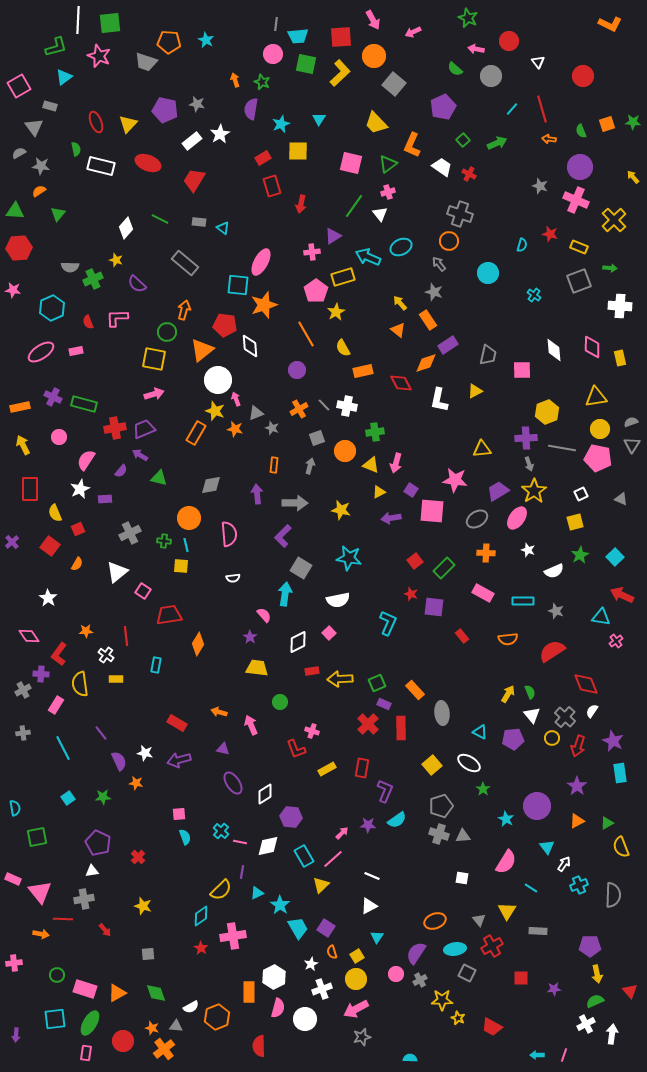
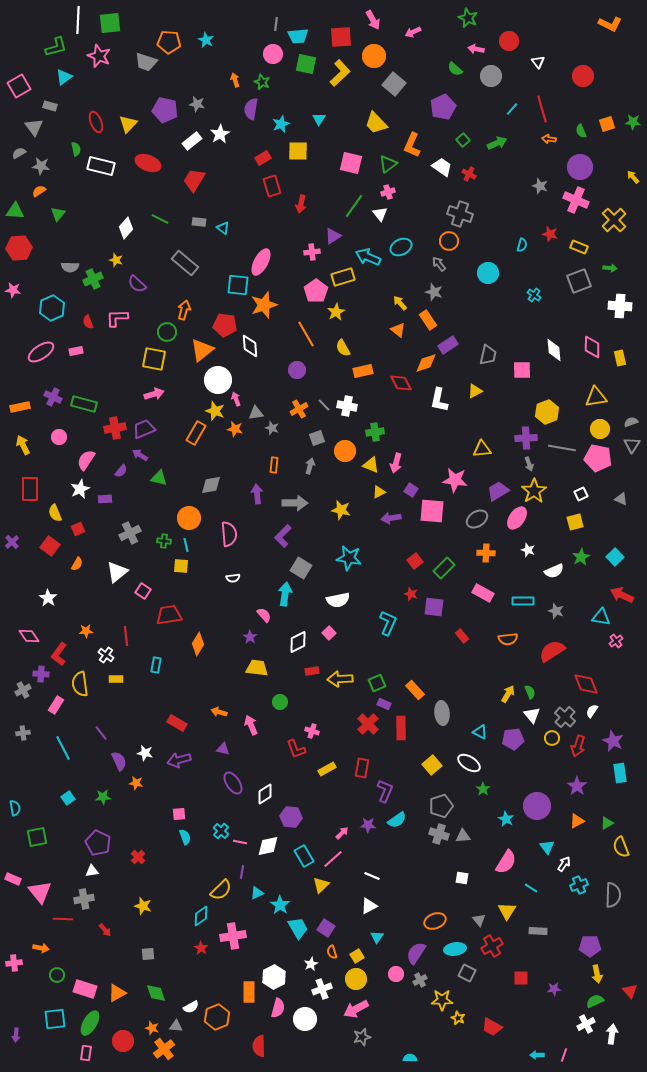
gray triangle at (256, 413): rotated 14 degrees clockwise
green star at (580, 555): moved 1 px right, 2 px down
orange arrow at (41, 934): moved 14 px down
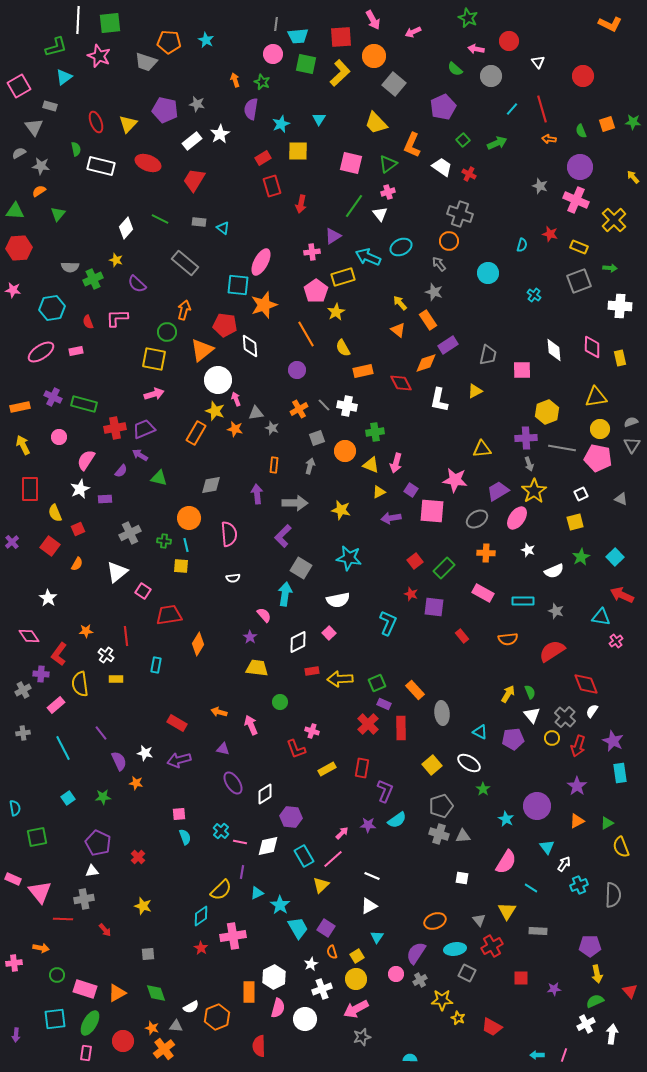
cyan hexagon at (52, 308): rotated 15 degrees clockwise
pink rectangle at (56, 705): rotated 18 degrees clockwise
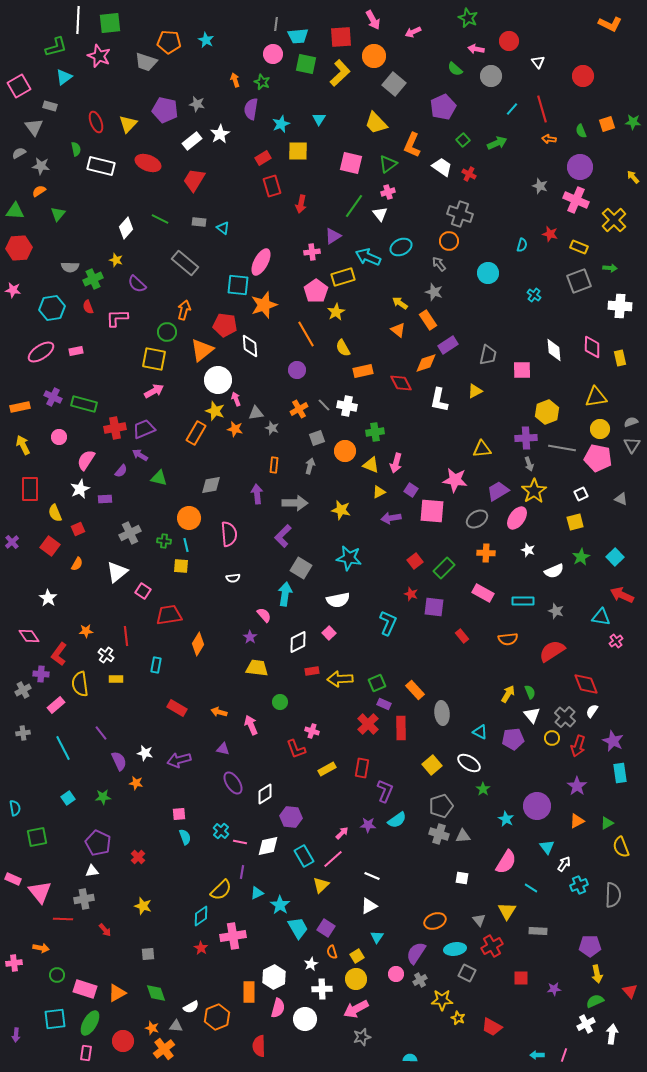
yellow arrow at (400, 303): rotated 14 degrees counterclockwise
red semicircle at (88, 322): moved 15 px up
pink arrow at (154, 394): moved 3 px up; rotated 12 degrees counterclockwise
red rectangle at (177, 723): moved 15 px up
white cross at (322, 989): rotated 18 degrees clockwise
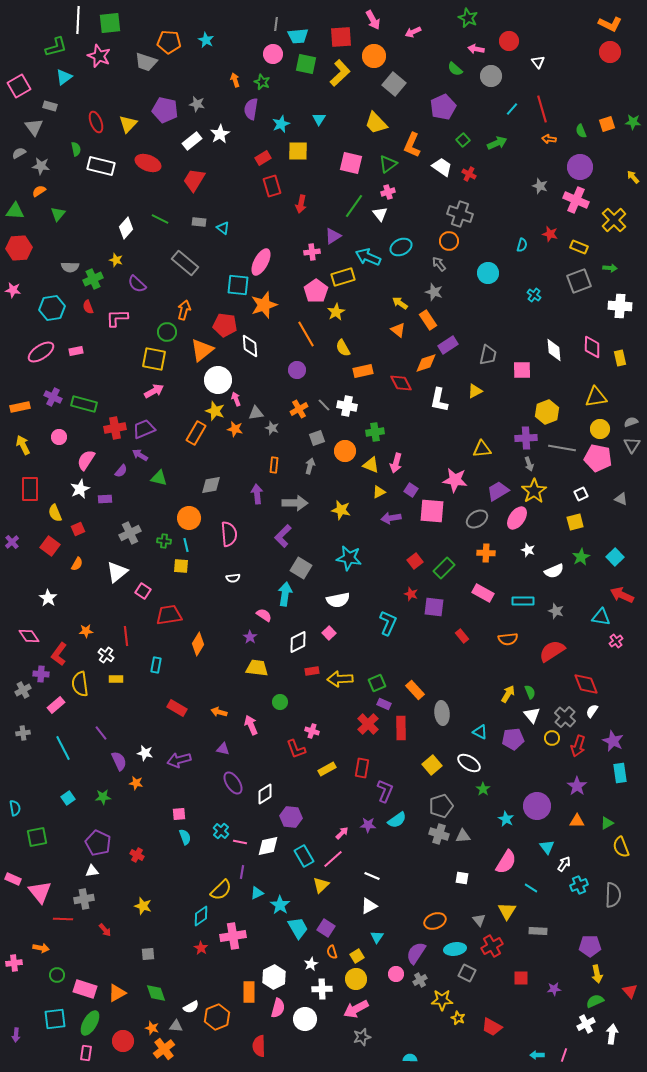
red circle at (583, 76): moved 27 px right, 24 px up
pink semicircle at (264, 615): rotated 14 degrees counterclockwise
orange triangle at (577, 821): rotated 28 degrees clockwise
red cross at (138, 857): moved 1 px left, 2 px up; rotated 16 degrees counterclockwise
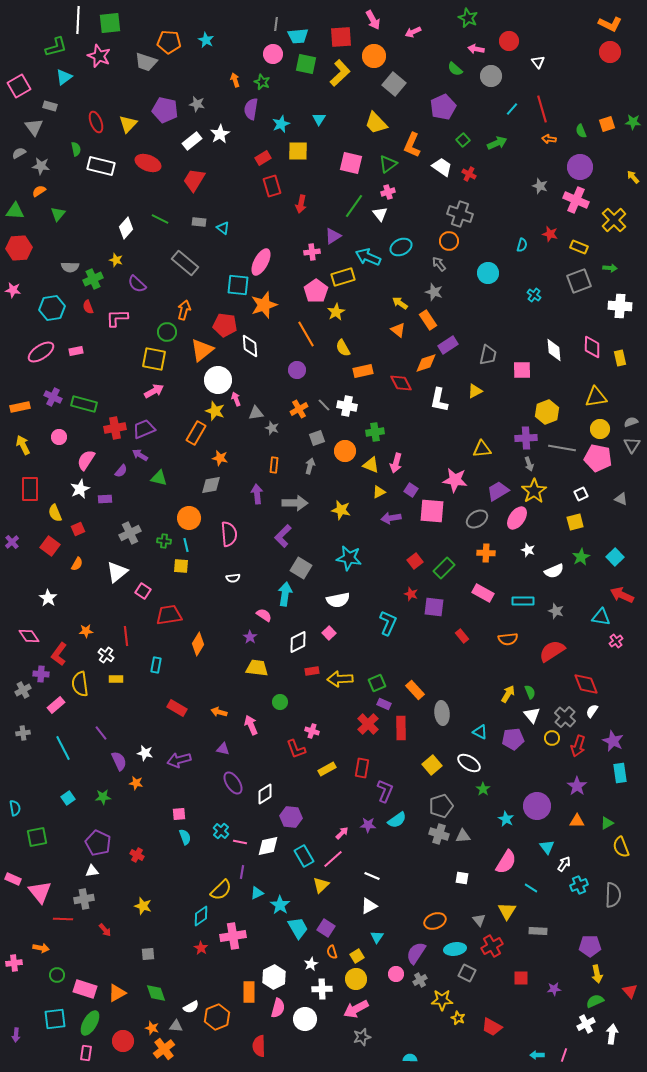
orange star at (235, 429): moved 15 px left, 29 px down
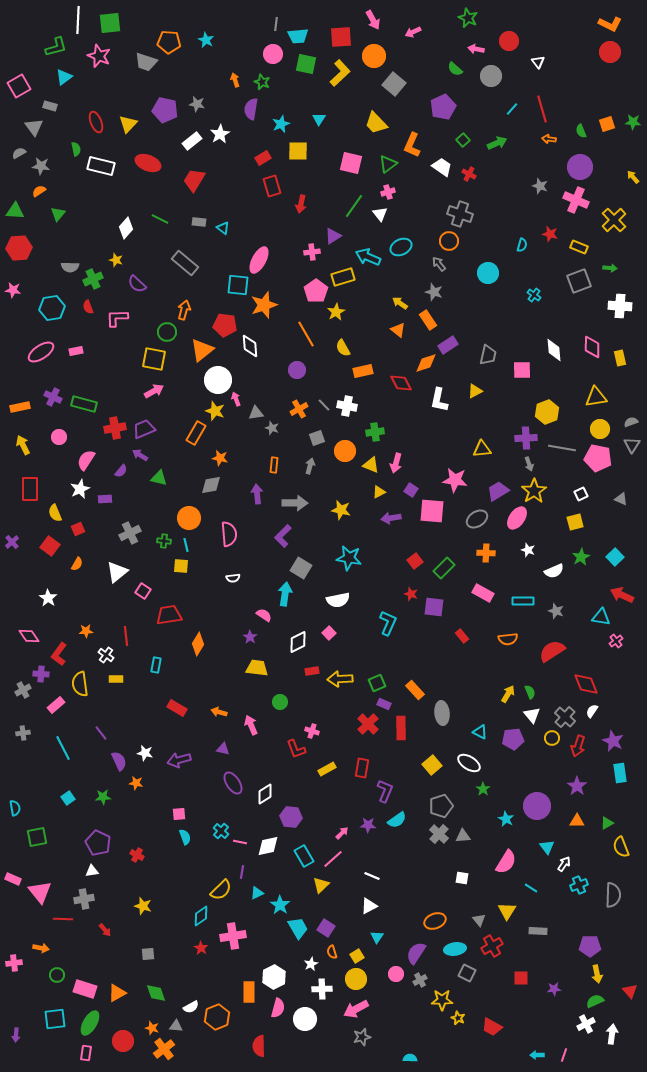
pink ellipse at (261, 262): moved 2 px left, 2 px up
gray cross at (439, 834): rotated 24 degrees clockwise
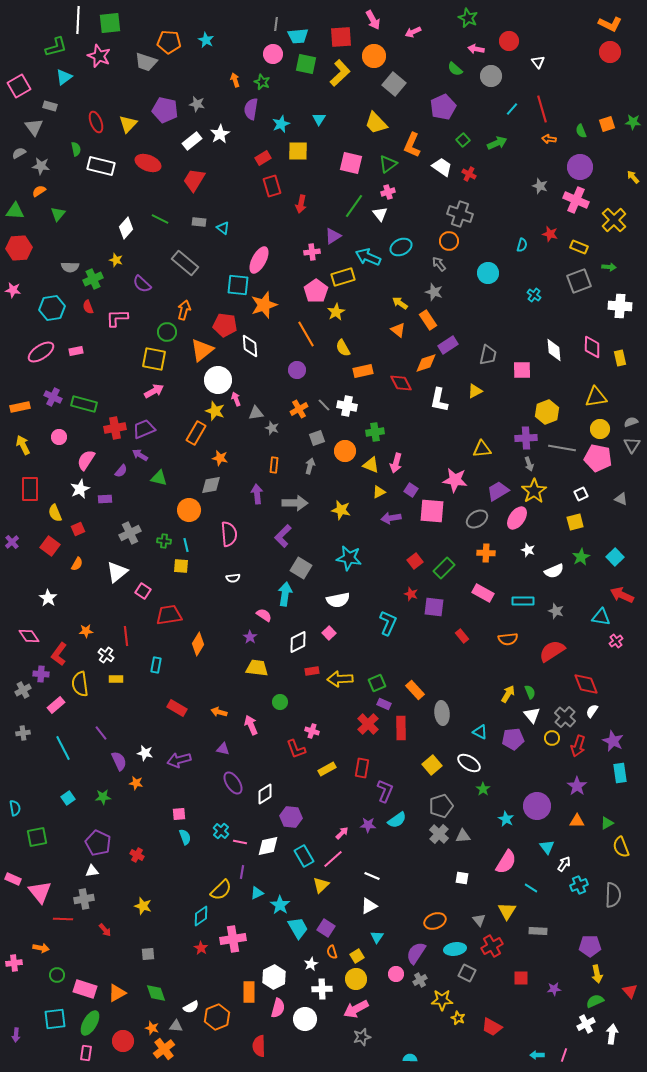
green arrow at (610, 268): moved 1 px left, 1 px up
purple semicircle at (137, 284): moved 5 px right
orange circle at (189, 518): moved 8 px up
pink cross at (233, 936): moved 3 px down
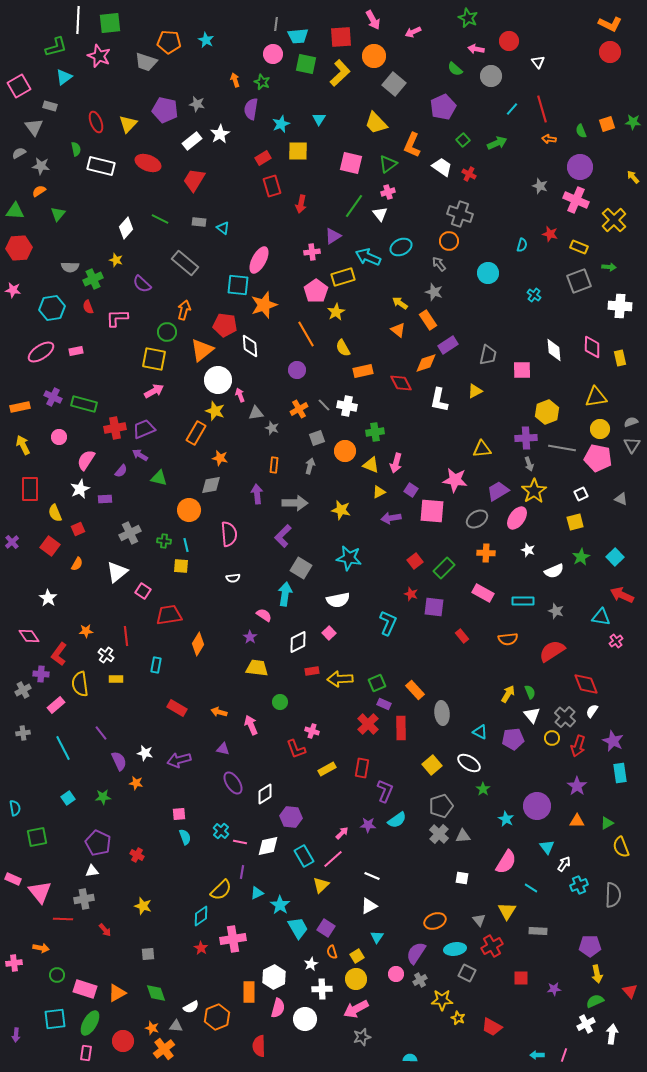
pink arrow at (236, 399): moved 4 px right, 4 px up
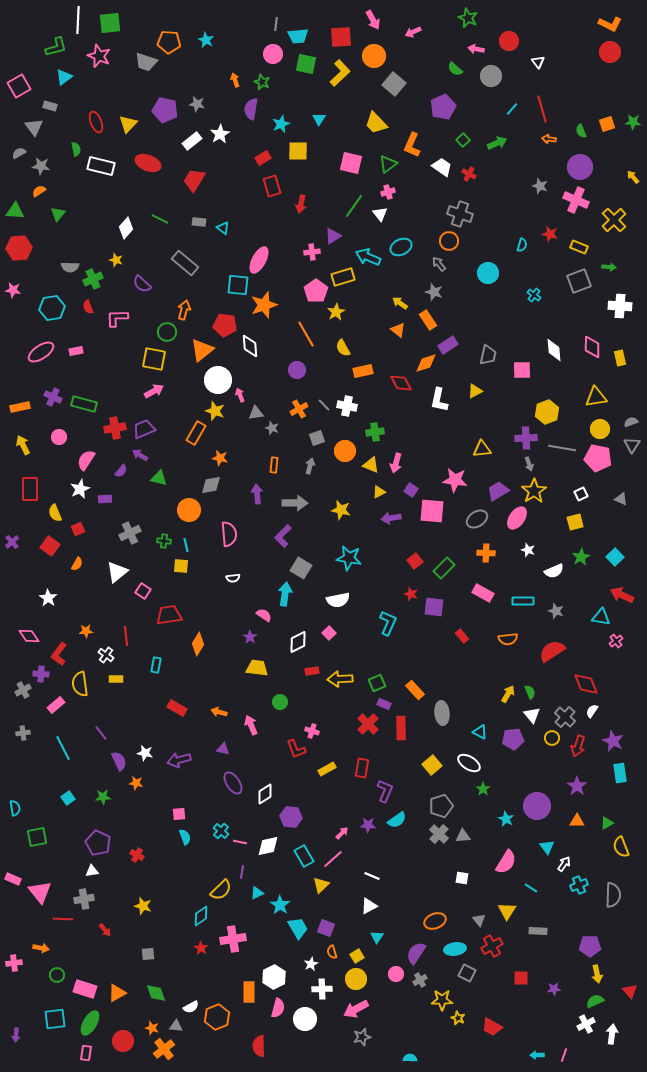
purple square at (326, 928): rotated 12 degrees counterclockwise
